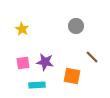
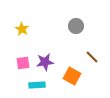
purple star: rotated 18 degrees counterclockwise
orange square: rotated 18 degrees clockwise
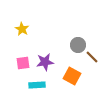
gray circle: moved 2 px right, 19 px down
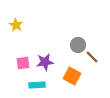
yellow star: moved 6 px left, 4 px up
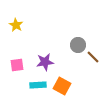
brown line: moved 1 px right
pink square: moved 6 px left, 2 px down
orange square: moved 10 px left, 10 px down
cyan rectangle: moved 1 px right
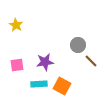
brown line: moved 2 px left, 4 px down
cyan rectangle: moved 1 px right, 1 px up
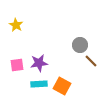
gray circle: moved 2 px right
purple star: moved 6 px left, 1 px down
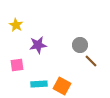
purple star: moved 1 px left, 18 px up
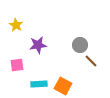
orange square: moved 1 px right
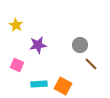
brown line: moved 3 px down
pink square: rotated 32 degrees clockwise
